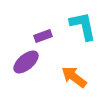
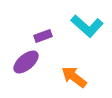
cyan L-shape: moved 4 px right; rotated 144 degrees clockwise
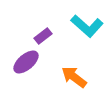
purple rectangle: rotated 18 degrees counterclockwise
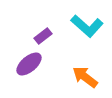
purple ellipse: moved 3 px right, 2 px down
orange arrow: moved 11 px right
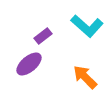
orange arrow: rotated 8 degrees clockwise
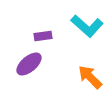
purple rectangle: rotated 30 degrees clockwise
orange arrow: moved 5 px right
